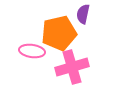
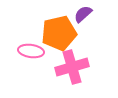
purple semicircle: rotated 36 degrees clockwise
pink ellipse: moved 1 px left
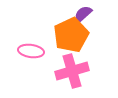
orange pentagon: moved 12 px right, 2 px down; rotated 12 degrees counterclockwise
pink cross: moved 4 px down
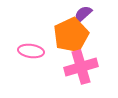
pink cross: moved 9 px right, 4 px up
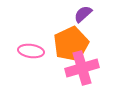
orange pentagon: moved 9 px down
pink cross: moved 1 px right, 1 px down
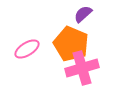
orange pentagon: rotated 24 degrees counterclockwise
pink ellipse: moved 4 px left, 2 px up; rotated 40 degrees counterclockwise
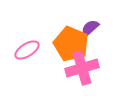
purple semicircle: moved 7 px right, 14 px down
pink ellipse: moved 1 px down
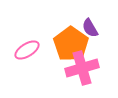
purple semicircle: rotated 78 degrees counterclockwise
orange pentagon: rotated 12 degrees clockwise
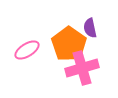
purple semicircle: rotated 18 degrees clockwise
orange pentagon: moved 2 px left
